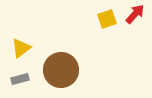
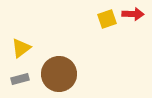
red arrow: moved 2 px left; rotated 50 degrees clockwise
brown circle: moved 2 px left, 4 px down
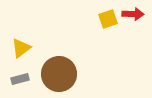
yellow square: moved 1 px right
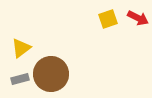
red arrow: moved 5 px right, 4 px down; rotated 25 degrees clockwise
brown circle: moved 8 px left
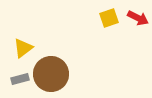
yellow square: moved 1 px right, 1 px up
yellow triangle: moved 2 px right
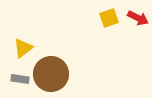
gray rectangle: rotated 24 degrees clockwise
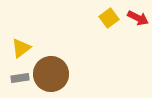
yellow square: rotated 18 degrees counterclockwise
yellow triangle: moved 2 px left
gray rectangle: moved 1 px up; rotated 18 degrees counterclockwise
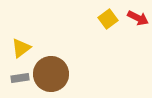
yellow square: moved 1 px left, 1 px down
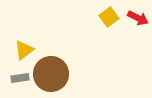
yellow square: moved 1 px right, 2 px up
yellow triangle: moved 3 px right, 2 px down
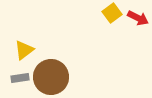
yellow square: moved 3 px right, 4 px up
brown circle: moved 3 px down
